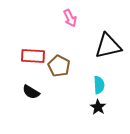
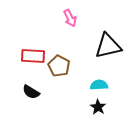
cyan semicircle: rotated 90 degrees counterclockwise
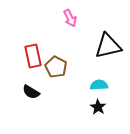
red rectangle: rotated 75 degrees clockwise
brown pentagon: moved 3 px left, 1 px down
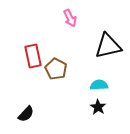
brown pentagon: moved 2 px down
black semicircle: moved 5 px left, 22 px down; rotated 78 degrees counterclockwise
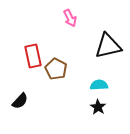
black semicircle: moved 6 px left, 13 px up
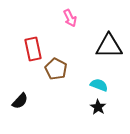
black triangle: moved 1 px right; rotated 12 degrees clockwise
red rectangle: moved 7 px up
cyan semicircle: rotated 24 degrees clockwise
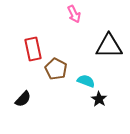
pink arrow: moved 4 px right, 4 px up
cyan semicircle: moved 13 px left, 4 px up
black semicircle: moved 3 px right, 2 px up
black star: moved 1 px right, 8 px up
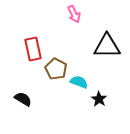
black triangle: moved 2 px left
cyan semicircle: moved 7 px left, 1 px down
black semicircle: rotated 102 degrees counterclockwise
